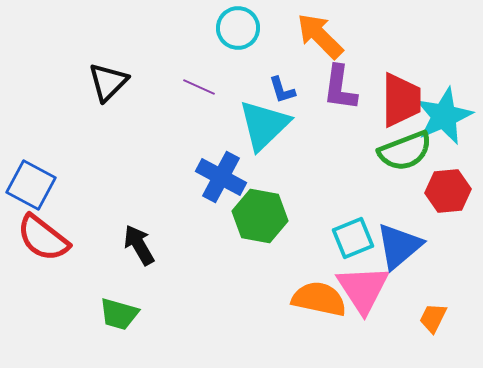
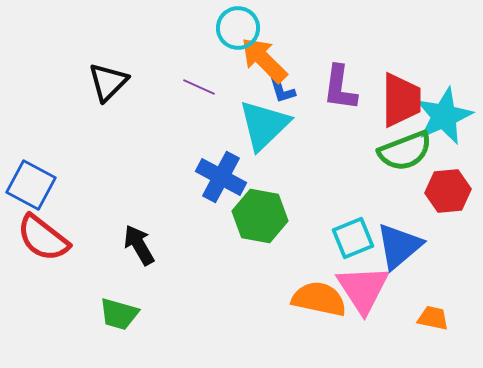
orange arrow: moved 56 px left, 24 px down
orange trapezoid: rotated 76 degrees clockwise
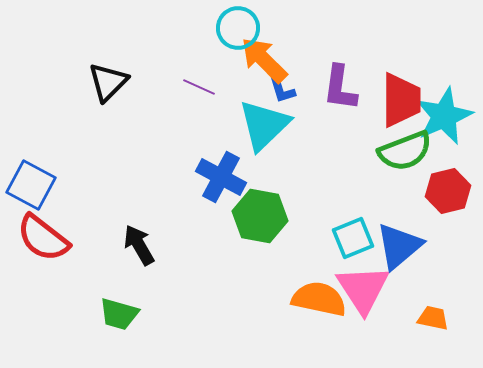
red hexagon: rotated 9 degrees counterclockwise
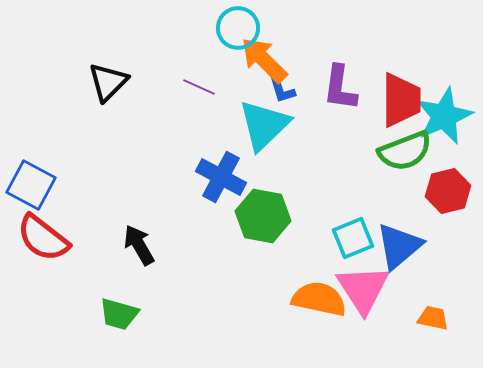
green hexagon: moved 3 px right
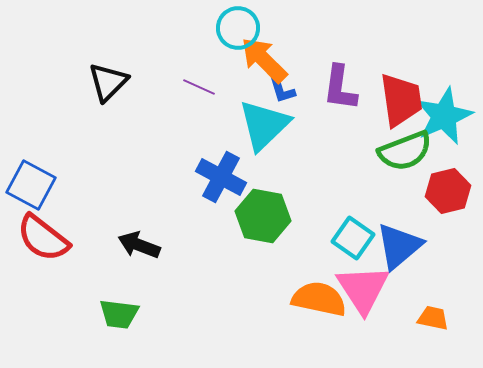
red trapezoid: rotated 8 degrees counterclockwise
cyan square: rotated 33 degrees counterclockwise
black arrow: rotated 39 degrees counterclockwise
green trapezoid: rotated 9 degrees counterclockwise
